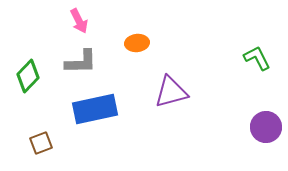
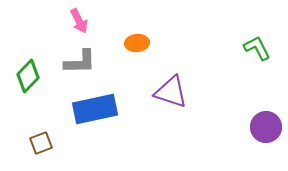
green L-shape: moved 10 px up
gray L-shape: moved 1 px left
purple triangle: rotated 33 degrees clockwise
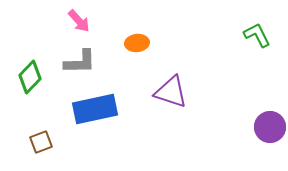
pink arrow: rotated 15 degrees counterclockwise
green L-shape: moved 13 px up
green diamond: moved 2 px right, 1 px down
purple circle: moved 4 px right
brown square: moved 1 px up
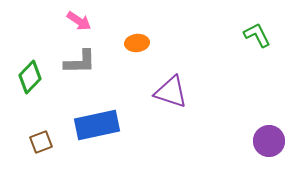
pink arrow: rotated 15 degrees counterclockwise
blue rectangle: moved 2 px right, 16 px down
purple circle: moved 1 px left, 14 px down
